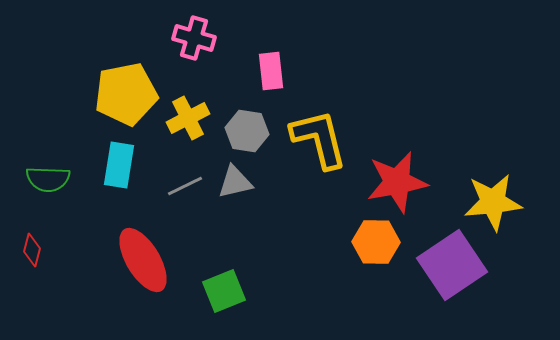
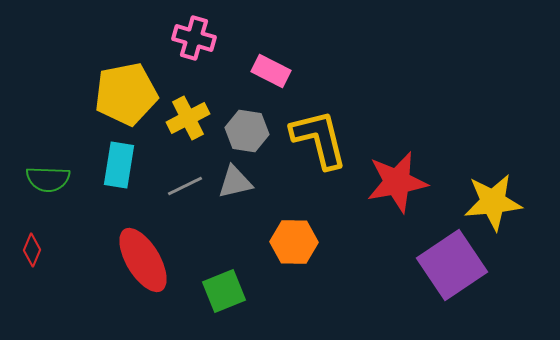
pink rectangle: rotated 57 degrees counterclockwise
orange hexagon: moved 82 px left
red diamond: rotated 8 degrees clockwise
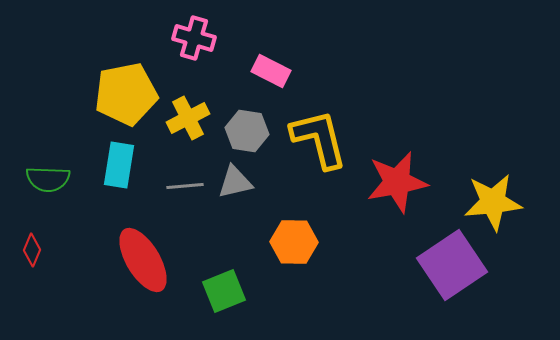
gray line: rotated 21 degrees clockwise
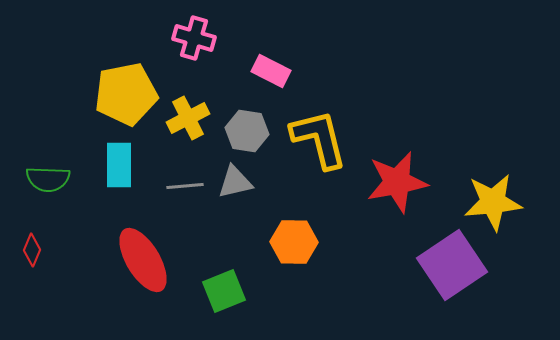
cyan rectangle: rotated 9 degrees counterclockwise
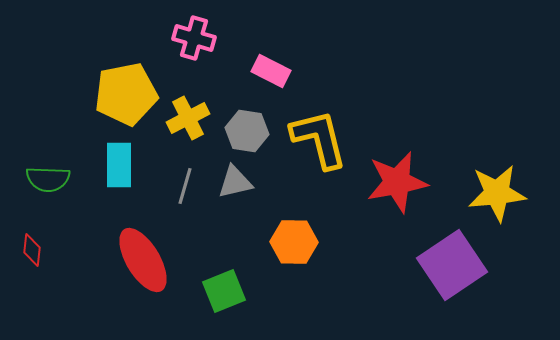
gray line: rotated 69 degrees counterclockwise
yellow star: moved 4 px right, 9 px up
red diamond: rotated 16 degrees counterclockwise
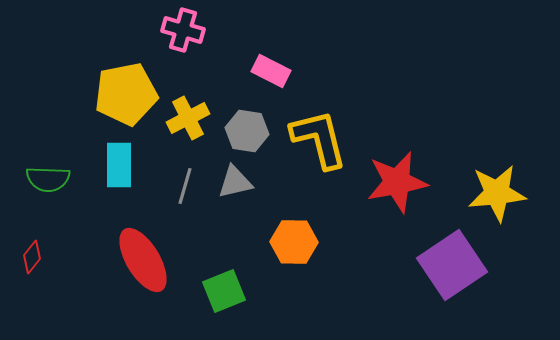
pink cross: moved 11 px left, 8 px up
red diamond: moved 7 px down; rotated 32 degrees clockwise
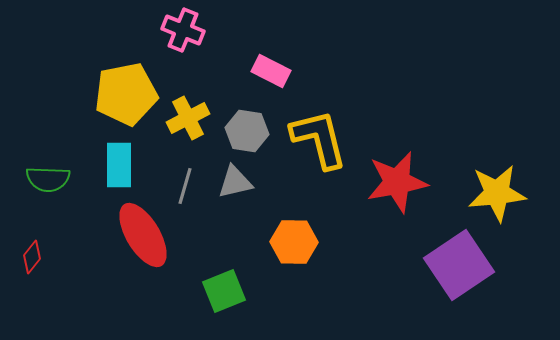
pink cross: rotated 6 degrees clockwise
red ellipse: moved 25 px up
purple square: moved 7 px right
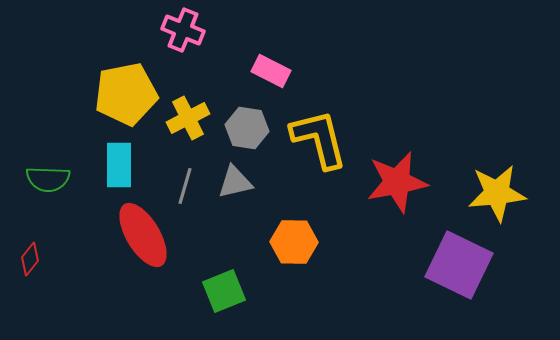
gray hexagon: moved 3 px up
red diamond: moved 2 px left, 2 px down
purple square: rotated 30 degrees counterclockwise
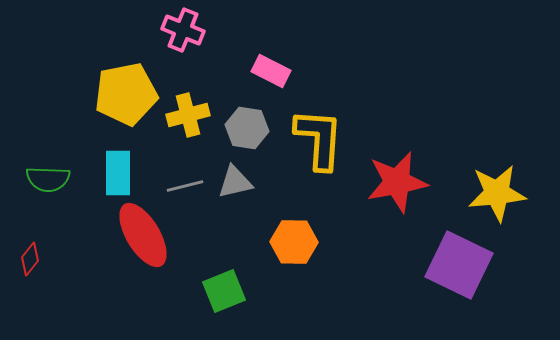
yellow cross: moved 3 px up; rotated 12 degrees clockwise
yellow L-shape: rotated 18 degrees clockwise
cyan rectangle: moved 1 px left, 8 px down
gray line: rotated 60 degrees clockwise
